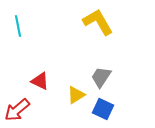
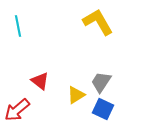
gray trapezoid: moved 5 px down
red triangle: rotated 12 degrees clockwise
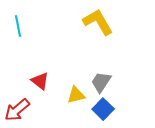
yellow triangle: rotated 18 degrees clockwise
blue square: rotated 20 degrees clockwise
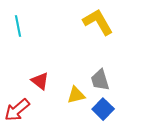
gray trapezoid: moved 1 px left, 2 px up; rotated 50 degrees counterclockwise
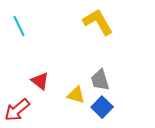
cyan line: moved 1 px right; rotated 15 degrees counterclockwise
yellow triangle: rotated 30 degrees clockwise
blue square: moved 1 px left, 2 px up
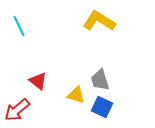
yellow L-shape: moved 1 px right, 1 px up; rotated 28 degrees counterclockwise
red triangle: moved 2 px left
blue square: rotated 20 degrees counterclockwise
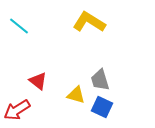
yellow L-shape: moved 10 px left, 1 px down
cyan line: rotated 25 degrees counterclockwise
red arrow: rotated 8 degrees clockwise
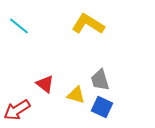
yellow L-shape: moved 1 px left, 2 px down
red triangle: moved 7 px right, 3 px down
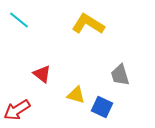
cyan line: moved 6 px up
gray trapezoid: moved 20 px right, 5 px up
red triangle: moved 3 px left, 10 px up
